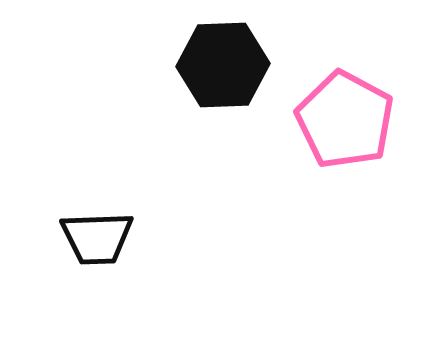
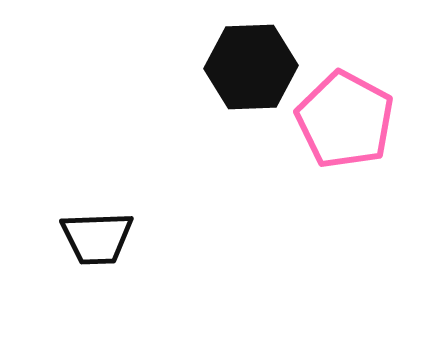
black hexagon: moved 28 px right, 2 px down
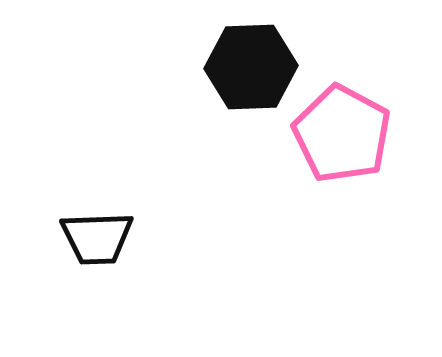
pink pentagon: moved 3 px left, 14 px down
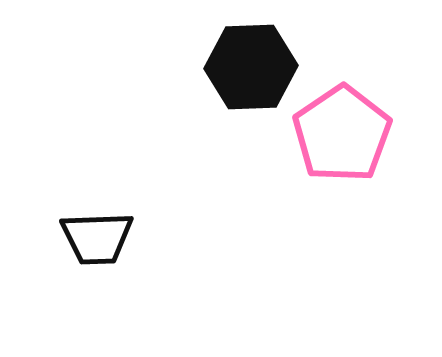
pink pentagon: rotated 10 degrees clockwise
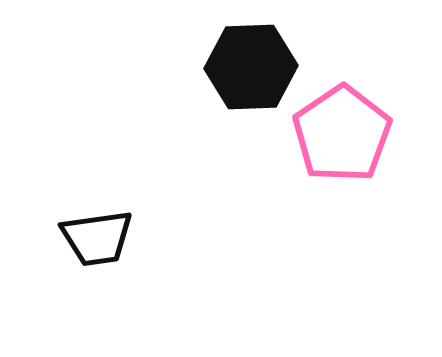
black trapezoid: rotated 6 degrees counterclockwise
